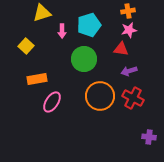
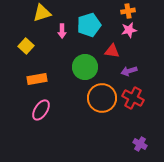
red triangle: moved 9 px left, 2 px down
green circle: moved 1 px right, 8 px down
orange circle: moved 2 px right, 2 px down
pink ellipse: moved 11 px left, 8 px down
purple cross: moved 9 px left, 7 px down; rotated 24 degrees clockwise
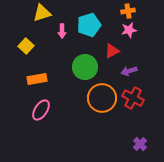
red triangle: rotated 35 degrees counterclockwise
purple cross: rotated 16 degrees clockwise
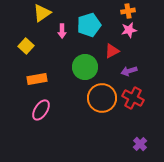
yellow triangle: rotated 18 degrees counterclockwise
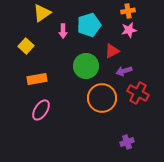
pink arrow: moved 1 px right
green circle: moved 1 px right, 1 px up
purple arrow: moved 5 px left
red cross: moved 5 px right, 5 px up
purple cross: moved 13 px left, 2 px up; rotated 24 degrees clockwise
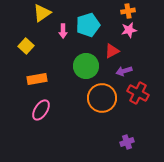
cyan pentagon: moved 1 px left
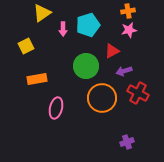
pink arrow: moved 2 px up
yellow square: rotated 21 degrees clockwise
pink ellipse: moved 15 px right, 2 px up; rotated 20 degrees counterclockwise
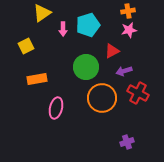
green circle: moved 1 px down
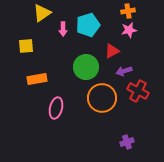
yellow square: rotated 21 degrees clockwise
red cross: moved 2 px up
